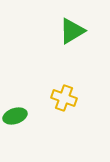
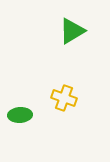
green ellipse: moved 5 px right, 1 px up; rotated 15 degrees clockwise
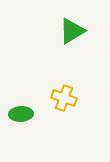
green ellipse: moved 1 px right, 1 px up
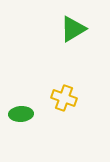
green triangle: moved 1 px right, 2 px up
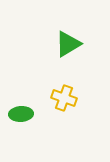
green triangle: moved 5 px left, 15 px down
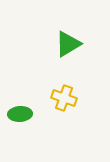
green ellipse: moved 1 px left
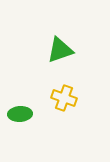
green triangle: moved 8 px left, 6 px down; rotated 12 degrees clockwise
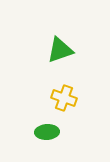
green ellipse: moved 27 px right, 18 px down
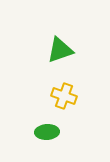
yellow cross: moved 2 px up
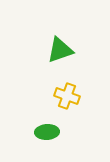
yellow cross: moved 3 px right
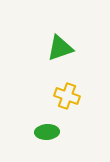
green triangle: moved 2 px up
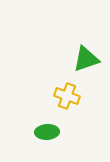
green triangle: moved 26 px right, 11 px down
